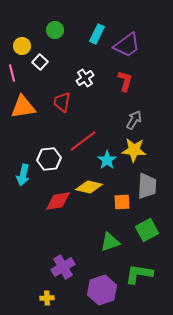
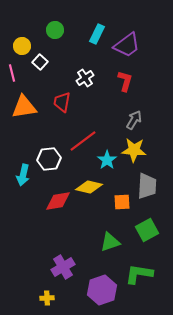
orange triangle: moved 1 px right
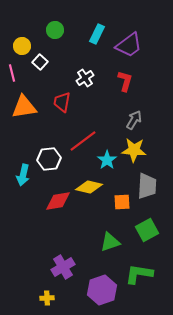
purple trapezoid: moved 2 px right
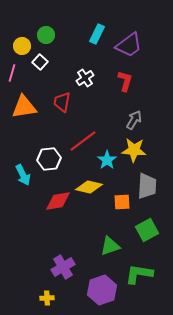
green circle: moved 9 px left, 5 px down
pink line: rotated 30 degrees clockwise
cyan arrow: rotated 40 degrees counterclockwise
green triangle: moved 4 px down
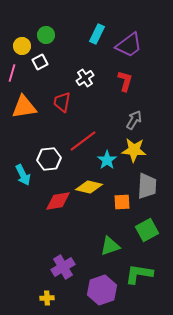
white square: rotated 21 degrees clockwise
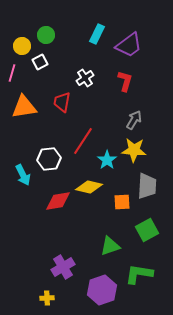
red line: rotated 20 degrees counterclockwise
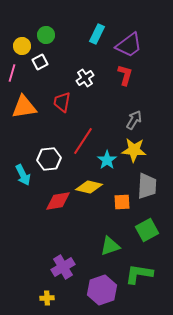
red L-shape: moved 6 px up
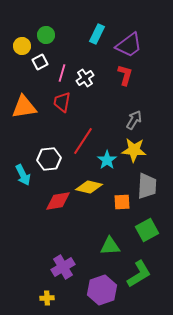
pink line: moved 50 px right
green triangle: rotated 15 degrees clockwise
green L-shape: rotated 140 degrees clockwise
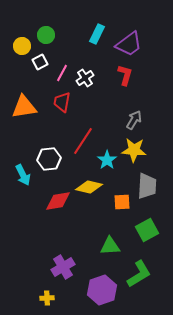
purple trapezoid: moved 1 px up
pink line: rotated 12 degrees clockwise
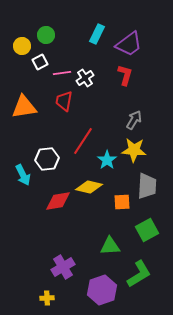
pink line: rotated 54 degrees clockwise
red trapezoid: moved 2 px right, 1 px up
white hexagon: moved 2 px left
